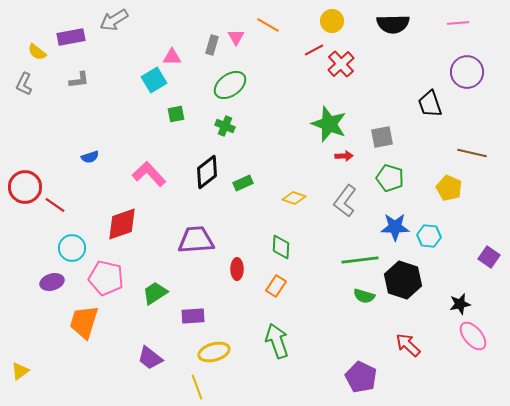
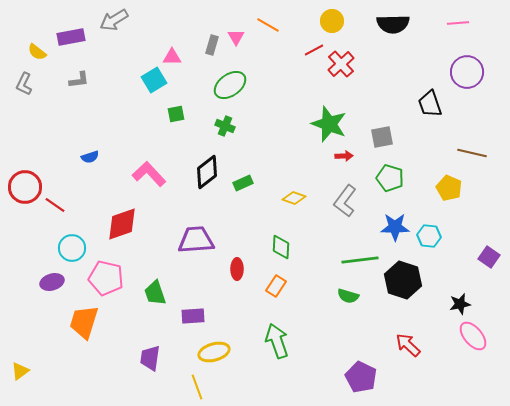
green trapezoid at (155, 293): rotated 76 degrees counterclockwise
green semicircle at (364, 296): moved 16 px left
purple trapezoid at (150, 358): rotated 60 degrees clockwise
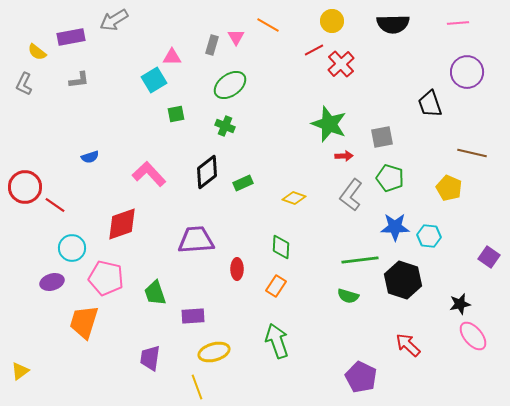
gray L-shape at (345, 201): moved 6 px right, 6 px up
